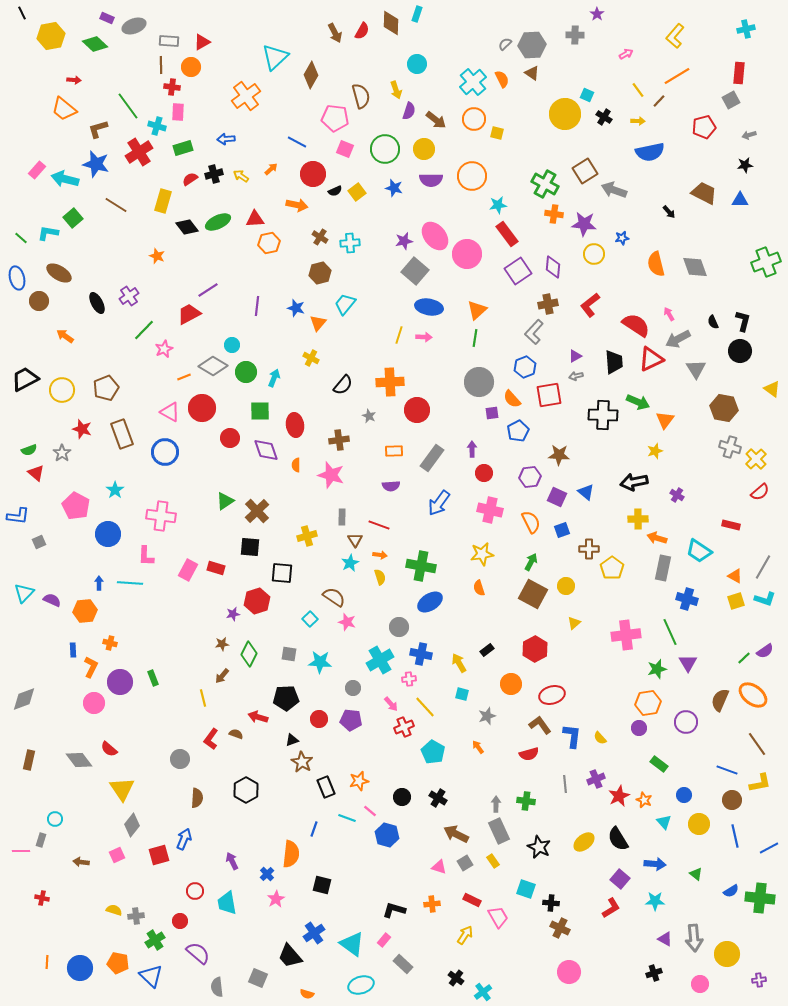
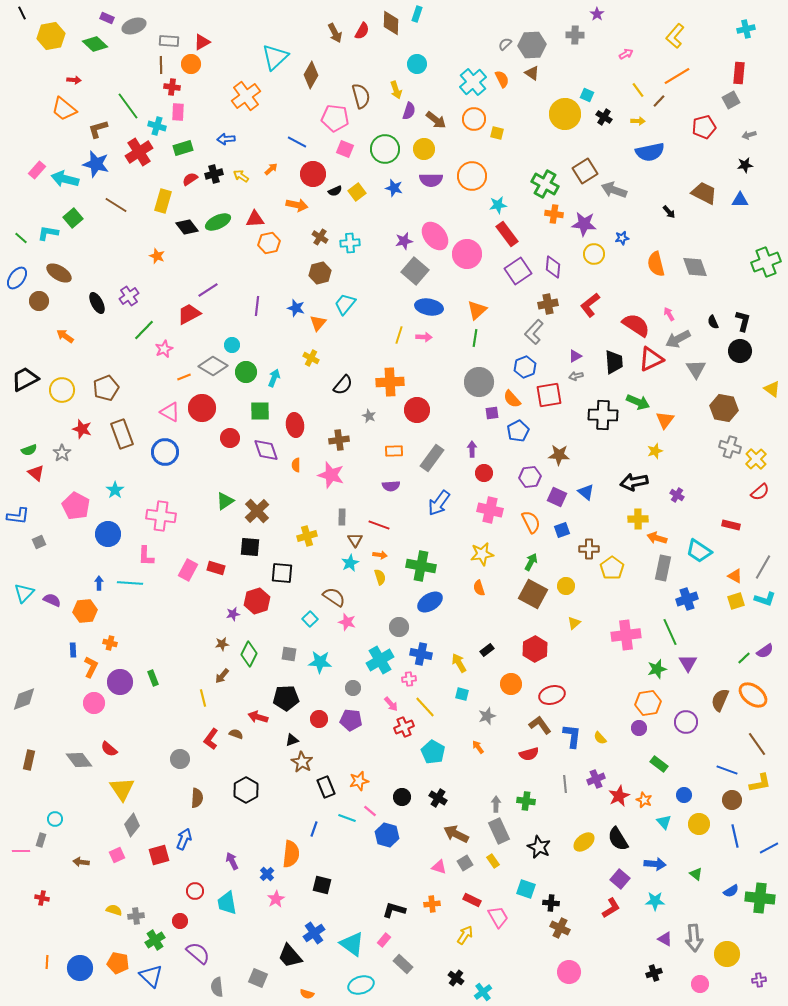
orange circle at (191, 67): moved 3 px up
blue ellipse at (17, 278): rotated 50 degrees clockwise
blue cross at (687, 599): rotated 35 degrees counterclockwise
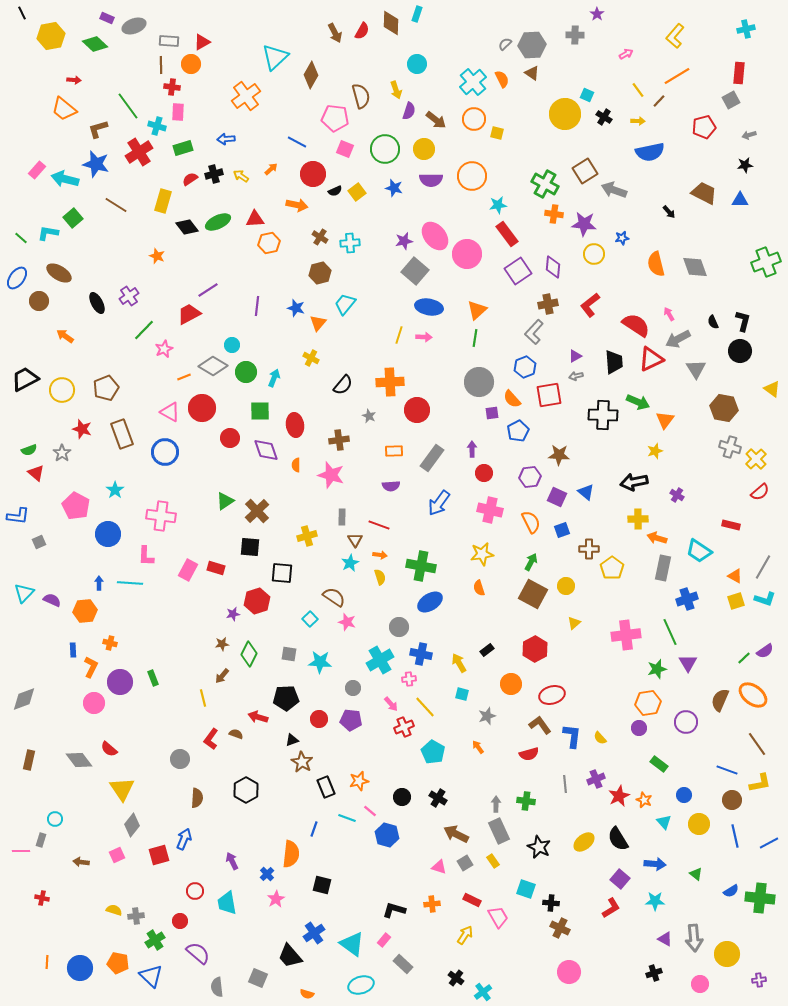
blue line at (769, 848): moved 5 px up
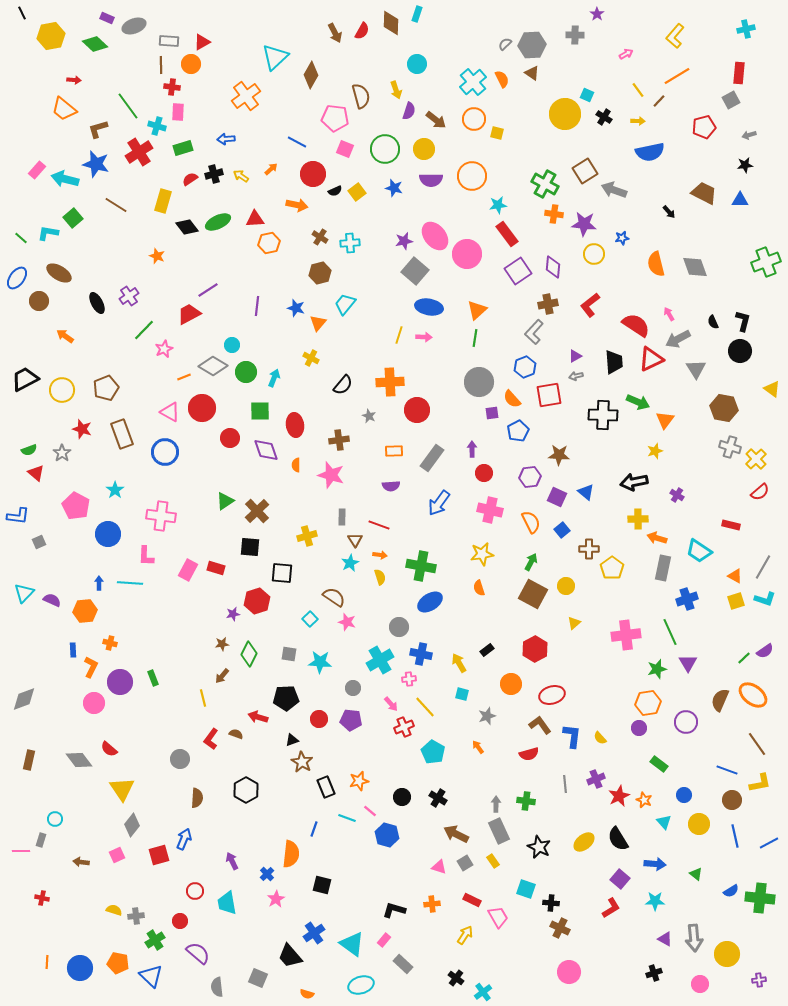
blue square at (562, 530): rotated 21 degrees counterclockwise
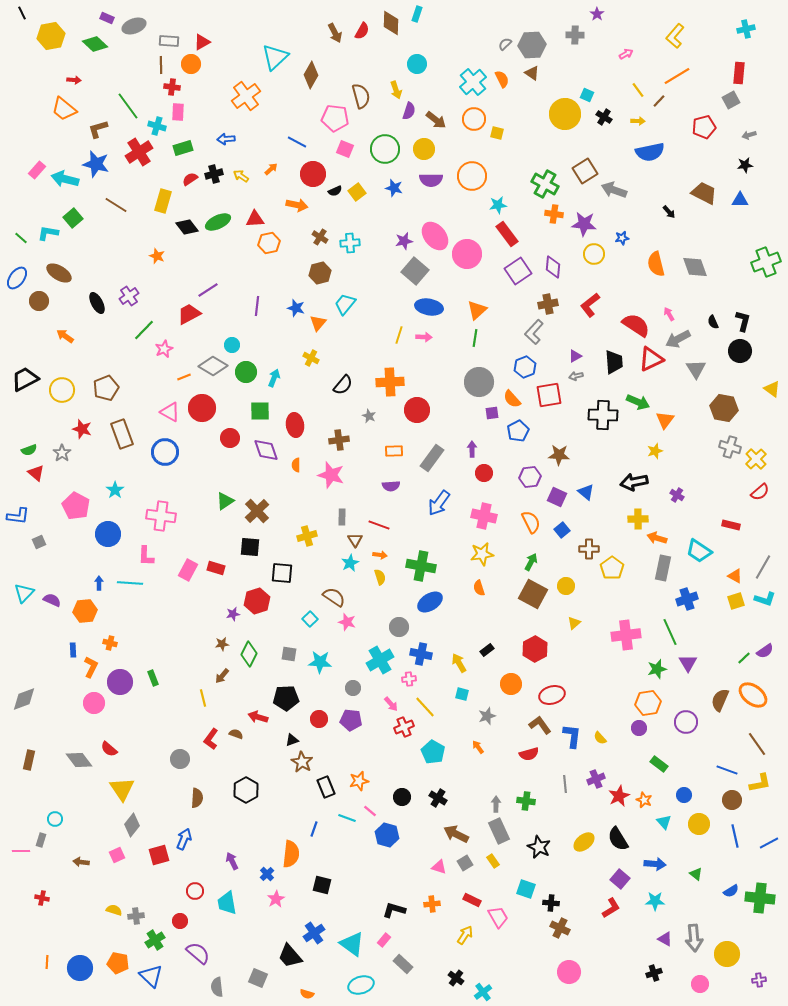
pink cross at (490, 510): moved 6 px left, 6 px down
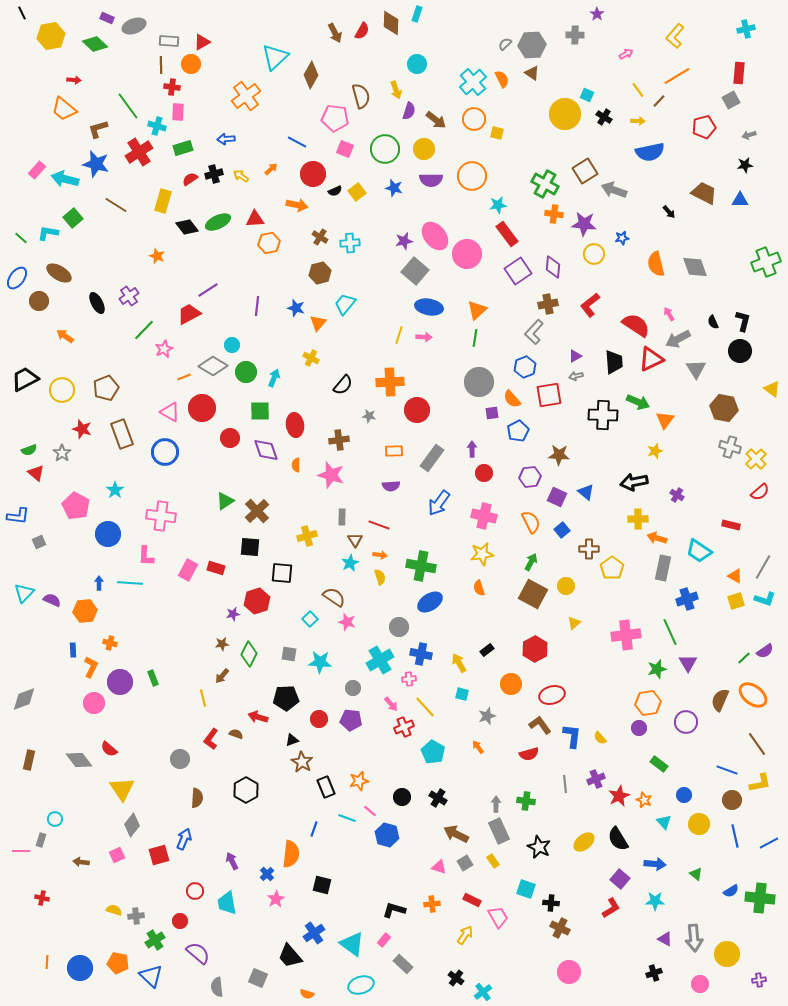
gray star at (369, 416): rotated 16 degrees counterclockwise
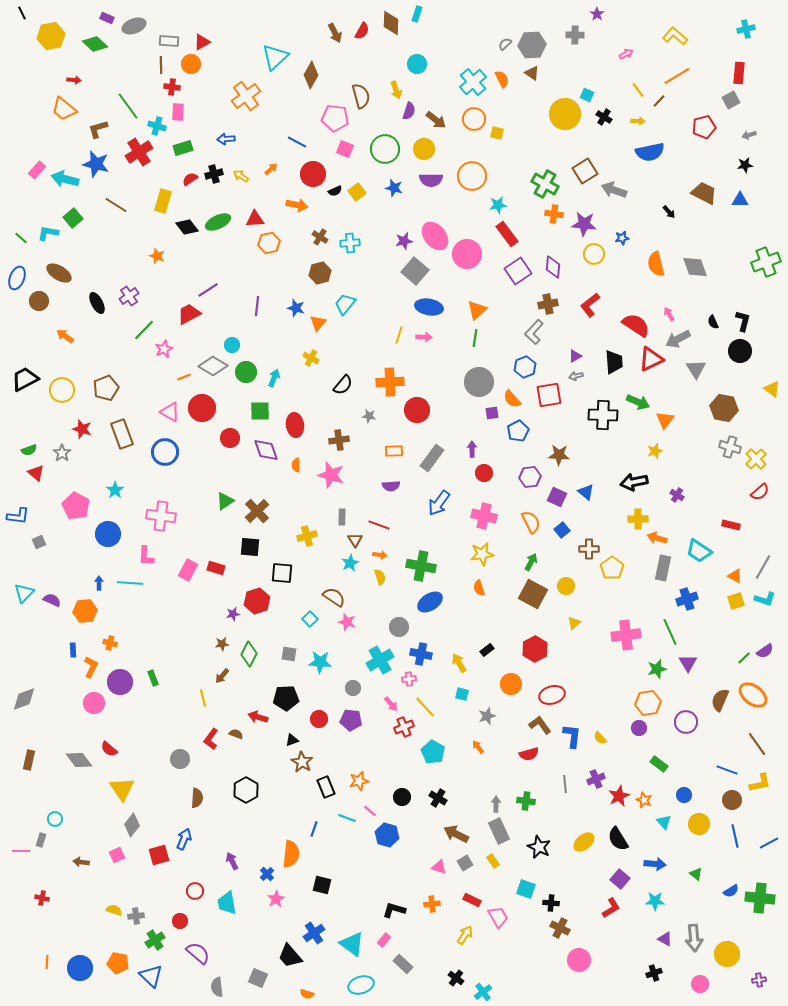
yellow L-shape at (675, 36): rotated 90 degrees clockwise
blue ellipse at (17, 278): rotated 15 degrees counterclockwise
pink circle at (569, 972): moved 10 px right, 12 px up
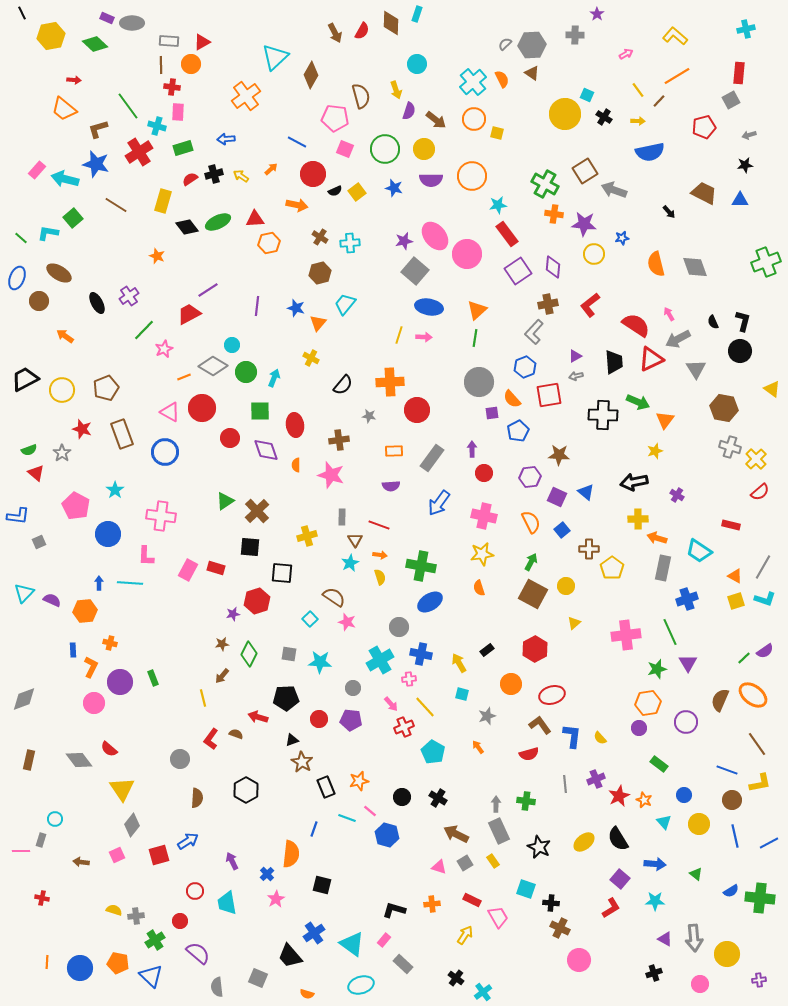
gray ellipse at (134, 26): moved 2 px left, 3 px up; rotated 20 degrees clockwise
blue arrow at (184, 839): moved 4 px right, 2 px down; rotated 35 degrees clockwise
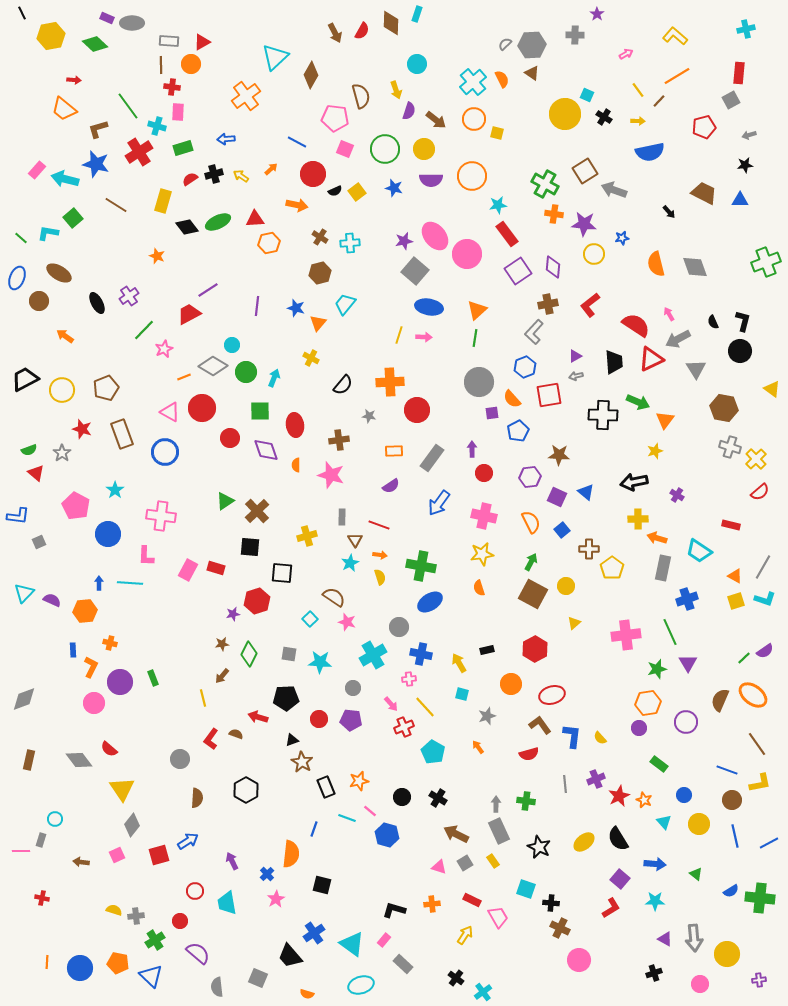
purple semicircle at (391, 486): rotated 30 degrees counterclockwise
black rectangle at (487, 650): rotated 24 degrees clockwise
cyan cross at (380, 660): moved 7 px left, 5 px up
